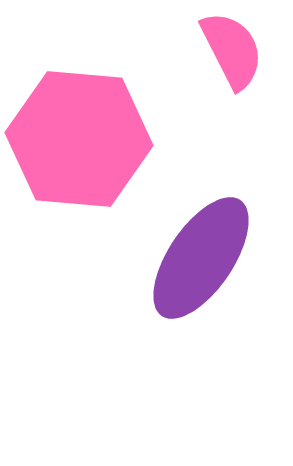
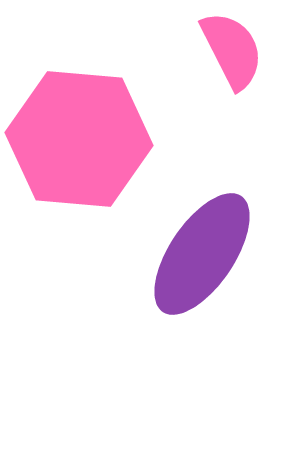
purple ellipse: moved 1 px right, 4 px up
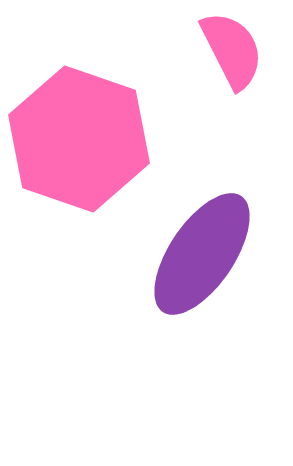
pink hexagon: rotated 14 degrees clockwise
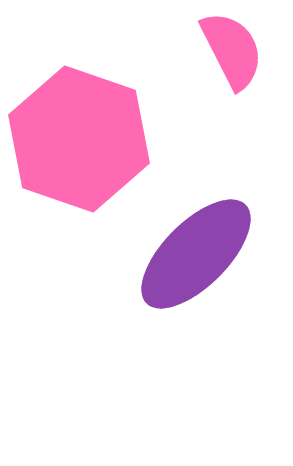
purple ellipse: moved 6 px left; rotated 11 degrees clockwise
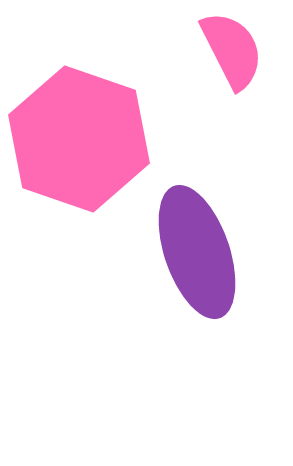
purple ellipse: moved 1 px right, 2 px up; rotated 64 degrees counterclockwise
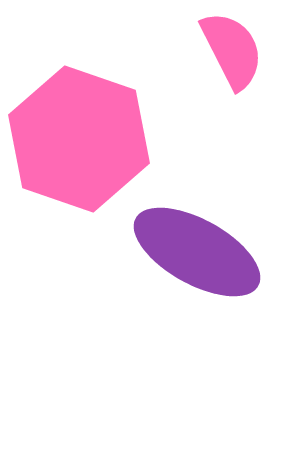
purple ellipse: rotated 42 degrees counterclockwise
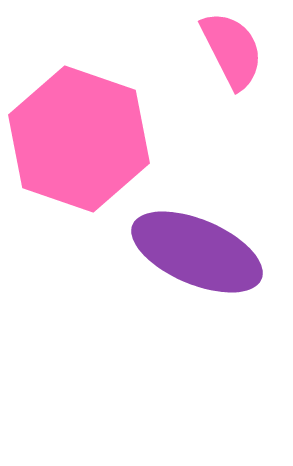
purple ellipse: rotated 6 degrees counterclockwise
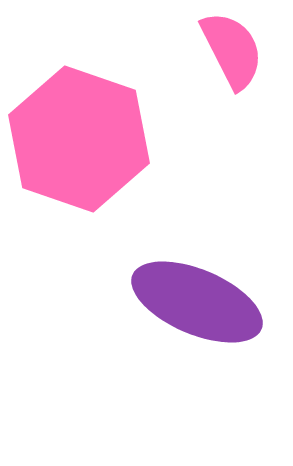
purple ellipse: moved 50 px down
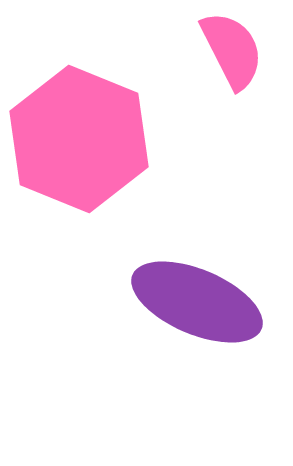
pink hexagon: rotated 3 degrees clockwise
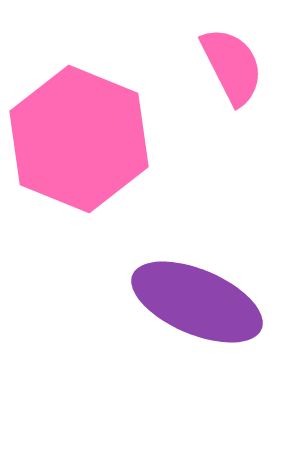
pink semicircle: moved 16 px down
